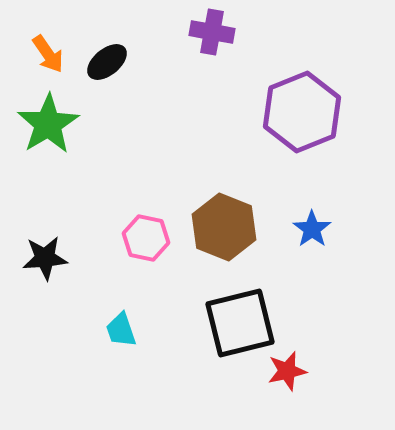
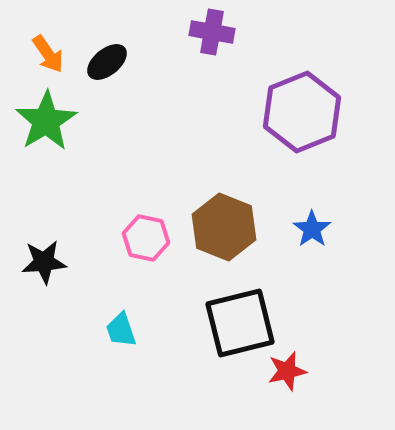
green star: moved 2 px left, 3 px up
black star: moved 1 px left, 4 px down
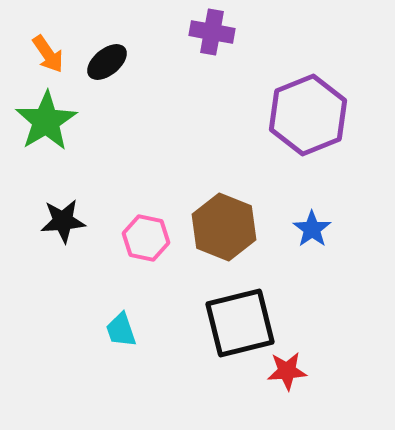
purple hexagon: moved 6 px right, 3 px down
black star: moved 19 px right, 41 px up
red star: rotated 9 degrees clockwise
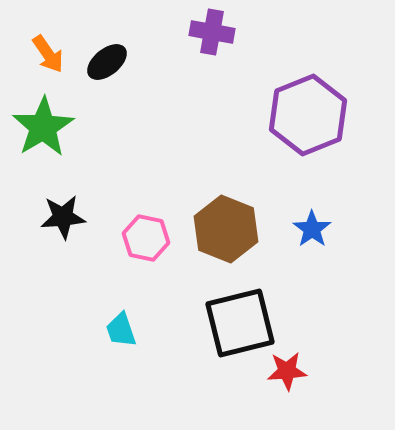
green star: moved 3 px left, 6 px down
black star: moved 4 px up
brown hexagon: moved 2 px right, 2 px down
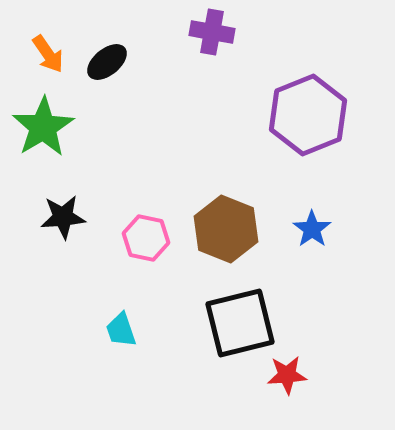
red star: moved 4 px down
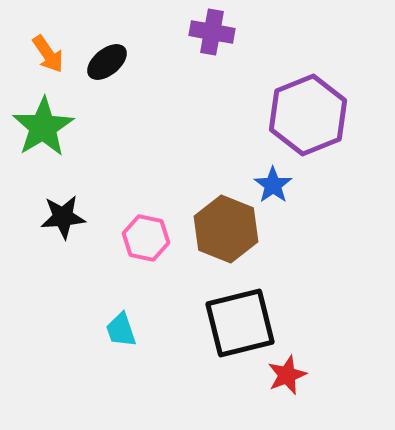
blue star: moved 39 px left, 44 px up
red star: rotated 18 degrees counterclockwise
